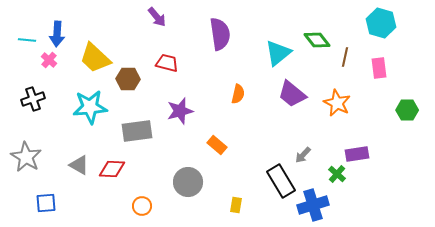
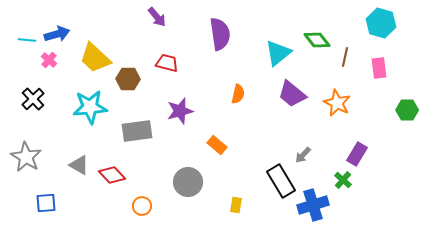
blue arrow: rotated 110 degrees counterclockwise
black cross: rotated 25 degrees counterclockwise
purple rectangle: rotated 50 degrees counterclockwise
red diamond: moved 6 px down; rotated 44 degrees clockwise
green cross: moved 6 px right, 6 px down
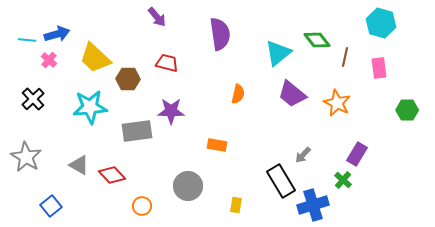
purple star: moved 9 px left; rotated 16 degrees clockwise
orange rectangle: rotated 30 degrees counterclockwise
gray circle: moved 4 px down
blue square: moved 5 px right, 3 px down; rotated 35 degrees counterclockwise
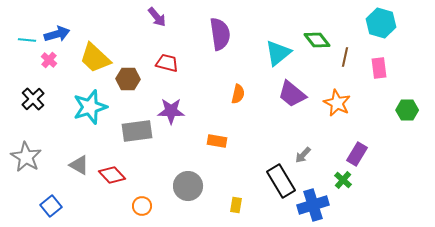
cyan star: rotated 12 degrees counterclockwise
orange rectangle: moved 4 px up
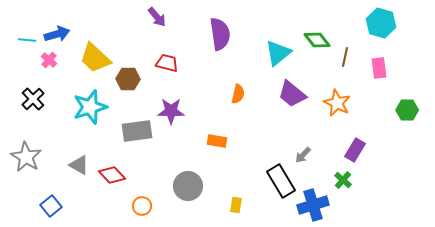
purple rectangle: moved 2 px left, 4 px up
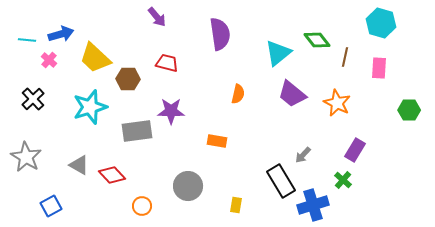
blue arrow: moved 4 px right
pink rectangle: rotated 10 degrees clockwise
green hexagon: moved 2 px right
blue square: rotated 10 degrees clockwise
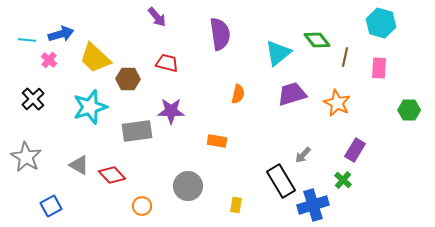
purple trapezoid: rotated 124 degrees clockwise
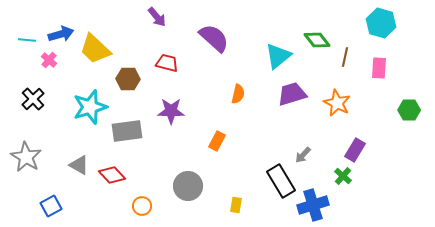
purple semicircle: moved 6 px left, 4 px down; rotated 40 degrees counterclockwise
cyan triangle: moved 3 px down
yellow trapezoid: moved 9 px up
gray rectangle: moved 10 px left
orange rectangle: rotated 72 degrees counterclockwise
green cross: moved 4 px up
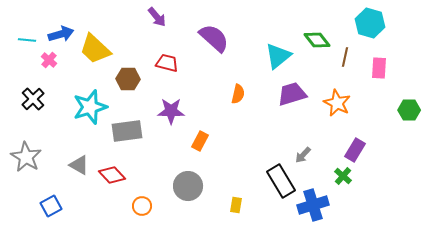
cyan hexagon: moved 11 px left
orange rectangle: moved 17 px left
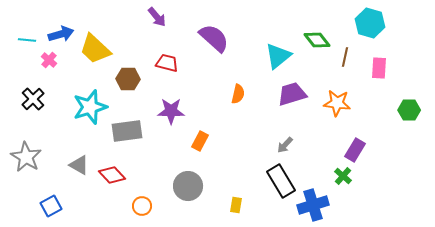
orange star: rotated 20 degrees counterclockwise
gray arrow: moved 18 px left, 10 px up
